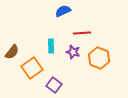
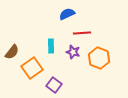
blue semicircle: moved 4 px right, 3 px down
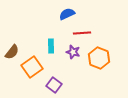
orange square: moved 1 px up
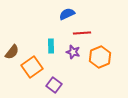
orange hexagon: moved 1 px right, 1 px up; rotated 15 degrees clockwise
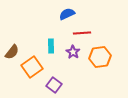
purple star: rotated 16 degrees clockwise
orange hexagon: rotated 15 degrees clockwise
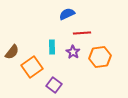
cyan rectangle: moved 1 px right, 1 px down
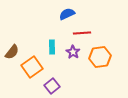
purple square: moved 2 px left, 1 px down; rotated 14 degrees clockwise
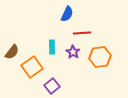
blue semicircle: rotated 140 degrees clockwise
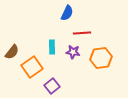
blue semicircle: moved 1 px up
purple star: rotated 24 degrees counterclockwise
orange hexagon: moved 1 px right, 1 px down
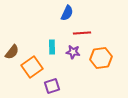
purple square: rotated 21 degrees clockwise
